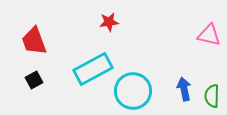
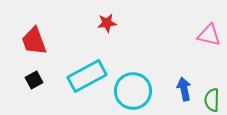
red star: moved 2 px left, 1 px down
cyan rectangle: moved 6 px left, 7 px down
green semicircle: moved 4 px down
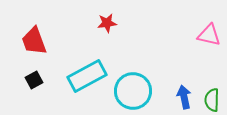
blue arrow: moved 8 px down
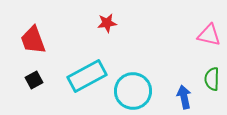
red trapezoid: moved 1 px left, 1 px up
green semicircle: moved 21 px up
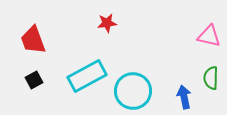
pink triangle: moved 1 px down
green semicircle: moved 1 px left, 1 px up
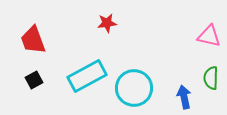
cyan circle: moved 1 px right, 3 px up
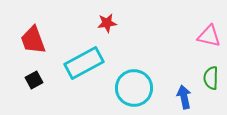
cyan rectangle: moved 3 px left, 13 px up
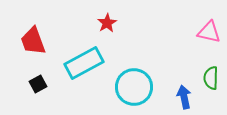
red star: rotated 24 degrees counterclockwise
pink triangle: moved 4 px up
red trapezoid: moved 1 px down
black square: moved 4 px right, 4 px down
cyan circle: moved 1 px up
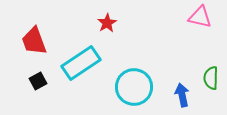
pink triangle: moved 9 px left, 15 px up
red trapezoid: moved 1 px right
cyan rectangle: moved 3 px left; rotated 6 degrees counterclockwise
black square: moved 3 px up
blue arrow: moved 2 px left, 2 px up
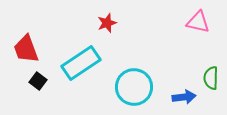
pink triangle: moved 2 px left, 5 px down
red star: rotated 12 degrees clockwise
red trapezoid: moved 8 px left, 8 px down
black square: rotated 24 degrees counterclockwise
blue arrow: moved 2 px right, 2 px down; rotated 95 degrees clockwise
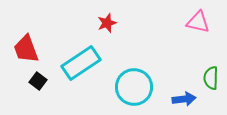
blue arrow: moved 2 px down
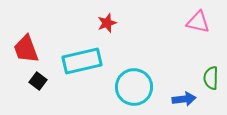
cyan rectangle: moved 1 px right, 2 px up; rotated 21 degrees clockwise
